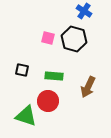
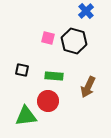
blue cross: moved 2 px right; rotated 14 degrees clockwise
black hexagon: moved 2 px down
green triangle: rotated 25 degrees counterclockwise
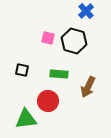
green rectangle: moved 5 px right, 2 px up
green triangle: moved 3 px down
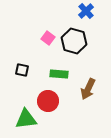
pink square: rotated 24 degrees clockwise
brown arrow: moved 2 px down
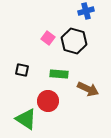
blue cross: rotated 28 degrees clockwise
brown arrow: rotated 90 degrees counterclockwise
green triangle: rotated 40 degrees clockwise
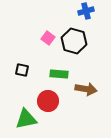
brown arrow: moved 2 px left; rotated 15 degrees counterclockwise
green triangle: rotated 45 degrees counterclockwise
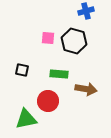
pink square: rotated 32 degrees counterclockwise
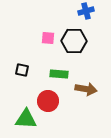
black hexagon: rotated 15 degrees counterclockwise
green triangle: rotated 15 degrees clockwise
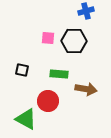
green triangle: rotated 25 degrees clockwise
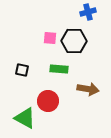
blue cross: moved 2 px right, 1 px down
pink square: moved 2 px right
green rectangle: moved 5 px up
brown arrow: moved 2 px right
green triangle: moved 1 px left, 1 px up
